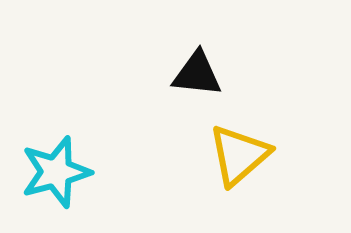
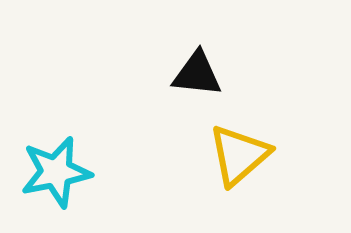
cyan star: rotated 4 degrees clockwise
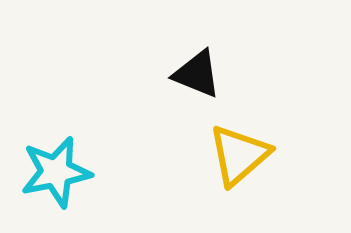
black triangle: rotated 16 degrees clockwise
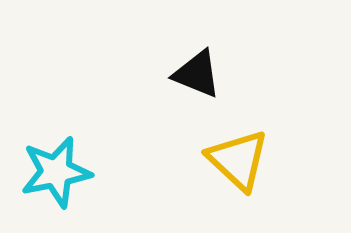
yellow triangle: moved 1 px left, 5 px down; rotated 36 degrees counterclockwise
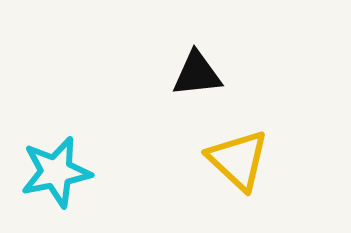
black triangle: rotated 28 degrees counterclockwise
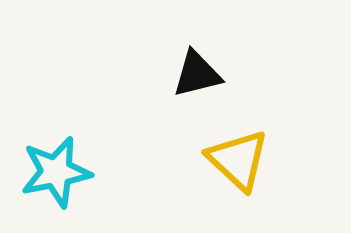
black triangle: rotated 8 degrees counterclockwise
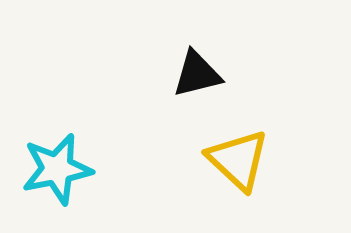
cyan star: moved 1 px right, 3 px up
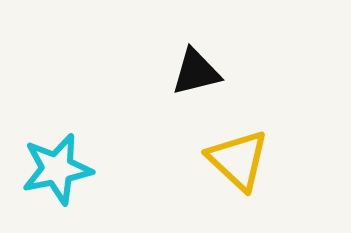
black triangle: moved 1 px left, 2 px up
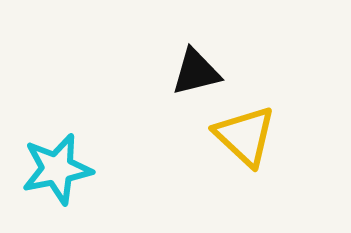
yellow triangle: moved 7 px right, 24 px up
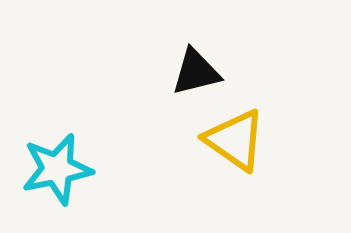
yellow triangle: moved 10 px left, 4 px down; rotated 8 degrees counterclockwise
